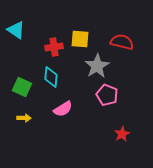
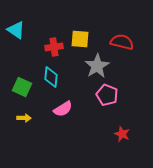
red star: rotated 21 degrees counterclockwise
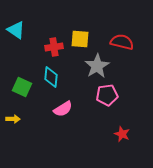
pink pentagon: rotated 30 degrees counterclockwise
yellow arrow: moved 11 px left, 1 px down
